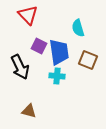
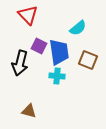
cyan semicircle: rotated 114 degrees counterclockwise
black arrow: moved 4 px up; rotated 40 degrees clockwise
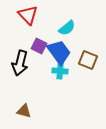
cyan semicircle: moved 11 px left
blue trapezoid: rotated 28 degrees counterclockwise
cyan cross: moved 3 px right, 5 px up
brown triangle: moved 5 px left
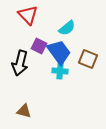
brown square: moved 1 px up
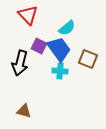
blue trapezoid: moved 3 px up
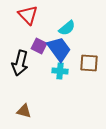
brown square: moved 1 px right, 4 px down; rotated 18 degrees counterclockwise
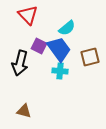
brown square: moved 1 px right, 6 px up; rotated 18 degrees counterclockwise
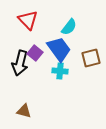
red triangle: moved 5 px down
cyan semicircle: moved 2 px right, 1 px up; rotated 12 degrees counterclockwise
purple square: moved 4 px left, 7 px down; rotated 14 degrees clockwise
brown square: moved 1 px right, 1 px down
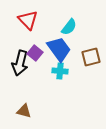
brown square: moved 1 px up
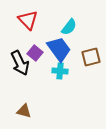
black arrow: rotated 40 degrees counterclockwise
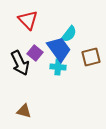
cyan semicircle: moved 7 px down
cyan cross: moved 2 px left, 4 px up
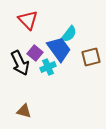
cyan cross: moved 10 px left; rotated 28 degrees counterclockwise
